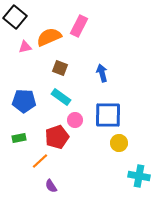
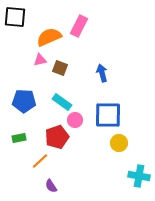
black square: rotated 35 degrees counterclockwise
pink triangle: moved 15 px right, 13 px down
cyan rectangle: moved 1 px right, 5 px down
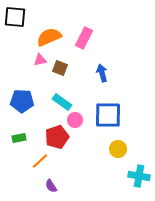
pink rectangle: moved 5 px right, 12 px down
blue pentagon: moved 2 px left
yellow circle: moved 1 px left, 6 px down
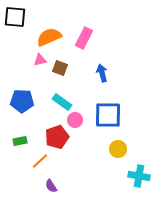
green rectangle: moved 1 px right, 3 px down
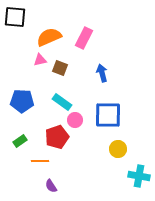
green rectangle: rotated 24 degrees counterclockwise
orange line: rotated 42 degrees clockwise
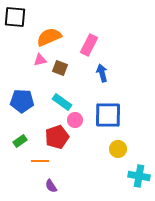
pink rectangle: moved 5 px right, 7 px down
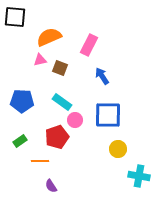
blue arrow: moved 3 px down; rotated 18 degrees counterclockwise
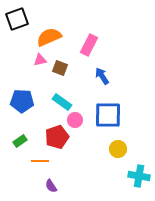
black square: moved 2 px right, 2 px down; rotated 25 degrees counterclockwise
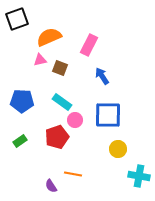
orange line: moved 33 px right, 13 px down; rotated 12 degrees clockwise
